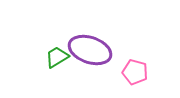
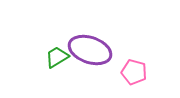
pink pentagon: moved 1 px left
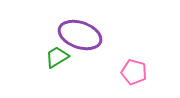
purple ellipse: moved 10 px left, 15 px up
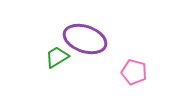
purple ellipse: moved 5 px right, 4 px down
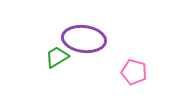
purple ellipse: moved 1 px left; rotated 12 degrees counterclockwise
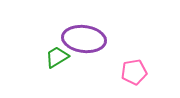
pink pentagon: rotated 25 degrees counterclockwise
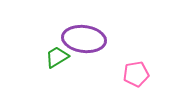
pink pentagon: moved 2 px right, 2 px down
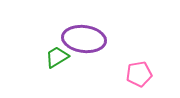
pink pentagon: moved 3 px right
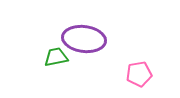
green trapezoid: moved 1 px left; rotated 20 degrees clockwise
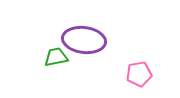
purple ellipse: moved 1 px down
